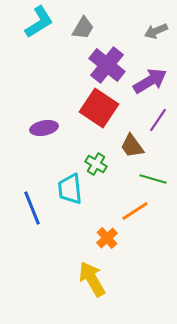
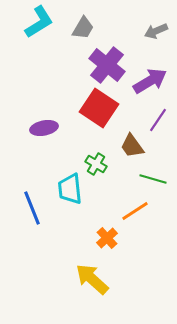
yellow arrow: rotated 18 degrees counterclockwise
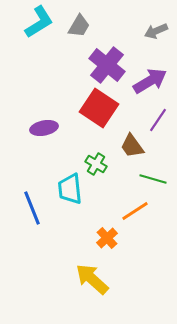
gray trapezoid: moved 4 px left, 2 px up
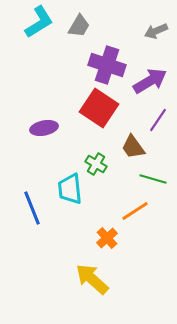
purple cross: rotated 21 degrees counterclockwise
brown trapezoid: moved 1 px right, 1 px down
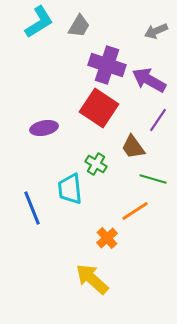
purple arrow: moved 1 px left, 1 px up; rotated 120 degrees counterclockwise
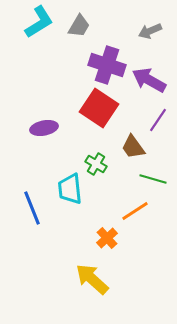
gray arrow: moved 6 px left
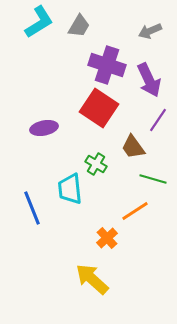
purple arrow: rotated 144 degrees counterclockwise
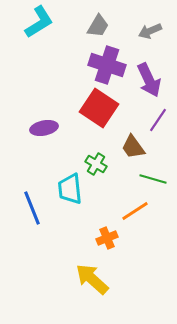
gray trapezoid: moved 19 px right
orange cross: rotated 20 degrees clockwise
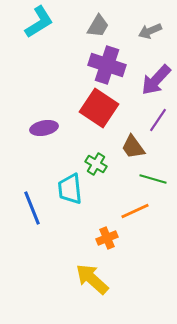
purple arrow: moved 7 px right; rotated 68 degrees clockwise
orange line: rotated 8 degrees clockwise
